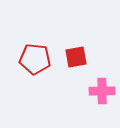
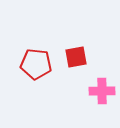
red pentagon: moved 1 px right, 5 px down
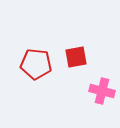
pink cross: rotated 15 degrees clockwise
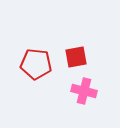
pink cross: moved 18 px left
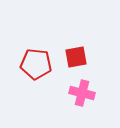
pink cross: moved 2 px left, 2 px down
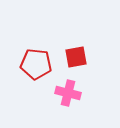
pink cross: moved 14 px left
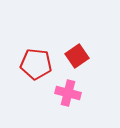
red square: moved 1 px right, 1 px up; rotated 25 degrees counterclockwise
